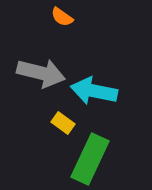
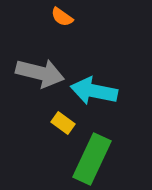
gray arrow: moved 1 px left
green rectangle: moved 2 px right
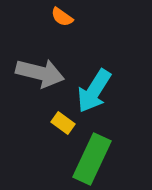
cyan arrow: rotated 69 degrees counterclockwise
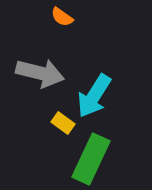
cyan arrow: moved 5 px down
green rectangle: moved 1 px left
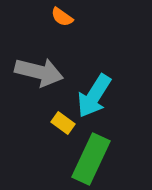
gray arrow: moved 1 px left, 1 px up
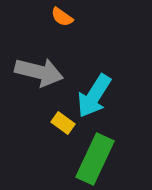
green rectangle: moved 4 px right
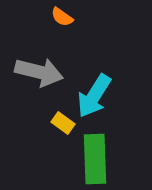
green rectangle: rotated 27 degrees counterclockwise
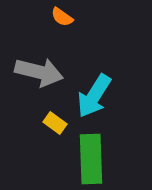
yellow rectangle: moved 8 px left
green rectangle: moved 4 px left
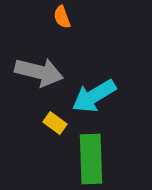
orange semicircle: rotated 35 degrees clockwise
cyan arrow: rotated 27 degrees clockwise
